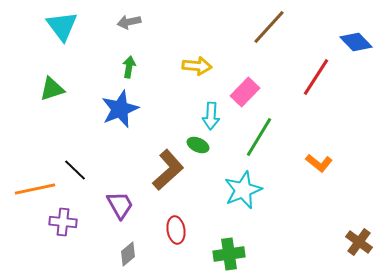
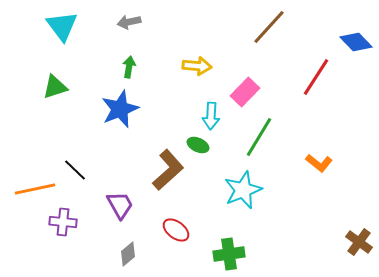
green triangle: moved 3 px right, 2 px up
red ellipse: rotated 44 degrees counterclockwise
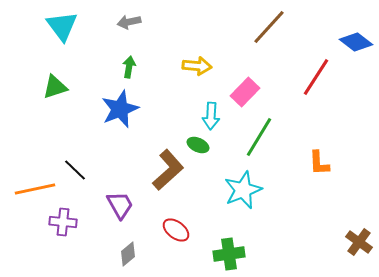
blue diamond: rotated 8 degrees counterclockwise
orange L-shape: rotated 48 degrees clockwise
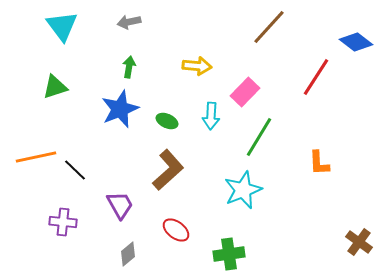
green ellipse: moved 31 px left, 24 px up
orange line: moved 1 px right, 32 px up
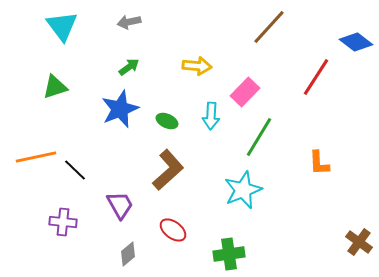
green arrow: rotated 45 degrees clockwise
red ellipse: moved 3 px left
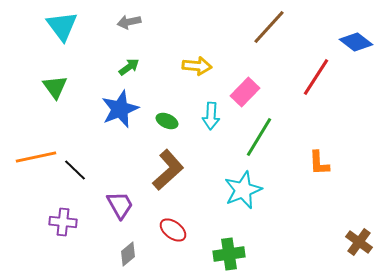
green triangle: rotated 48 degrees counterclockwise
